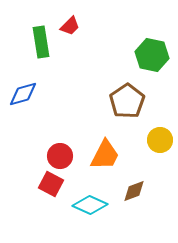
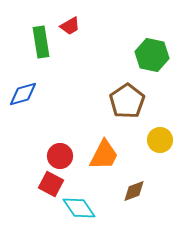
red trapezoid: rotated 15 degrees clockwise
orange trapezoid: moved 1 px left
cyan diamond: moved 11 px left, 3 px down; rotated 32 degrees clockwise
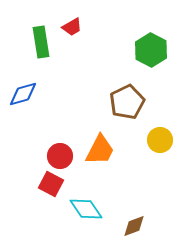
red trapezoid: moved 2 px right, 1 px down
green hexagon: moved 1 px left, 5 px up; rotated 16 degrees clockwise
brown pentagon: moved 1 px down; rotated 8 degrees clockwise
orange trapezoid: moved 4 px left, 5 px up
brown diamond: moved 35 px down
cyan diamond: moved 7 px right, 1 px down
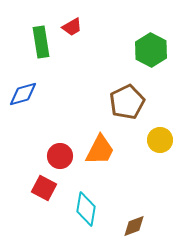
red square: moved 7 px left, 4 px down
cyan diamond: rotated 44 degrees clockwise
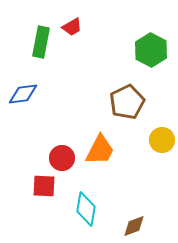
green rectangle: rotated 20 degrees clockwise
blue diamond: rotated 8 degrees clockwise
yellow circle: moved 2 px right
red circle: moved 2 px right, 2 px down
red square: moved 2 px up; rotated 25 degrees counterclockwise
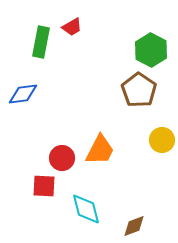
brown pentagon: moved 12 px right, 12 px up; rotated 12 degrees counterclockwise
cyan diamond: rotated 24 degrees counterclockwise
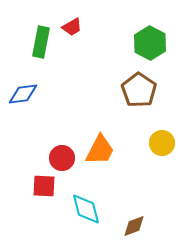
green hexagon: moved 1 px left, 7 px up
yellow circle: moved 3 px down
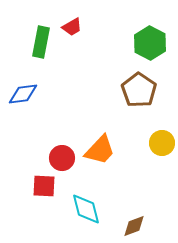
orange trapezoid: rotated 16 degrees clockwise
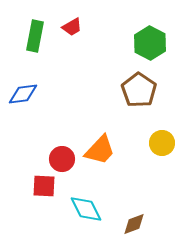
green rectangle: moved 6 px left, 6 px up
red circle: moved 1 px down
cyan diamond: rotated 12 degrees counterclockwise
brown diamond: moved 2 px up
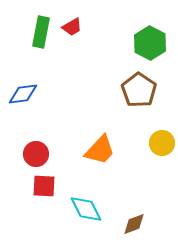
green rectangle: moved 6 px right, 4 px up
red circle: moved 26 px left, 5 px up
